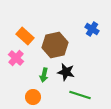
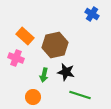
blue cross: moved 15 px up
pink cross: rotated 21 degrees counterclockwise
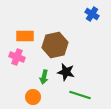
orange rectangle: rotated 42 degrees counterclockwise
pink cross: moved 1 px right, 1 px up
green arrow: moved 2 px down
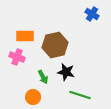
green arrow: moved 1 px left; rotated 40 degrees counterclockwise
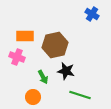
black star: moved 1 px up
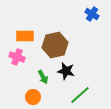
green line: rotated 60 degrees counterclockwise
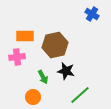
pink cross: rotated 28 degrees counterclockwise
